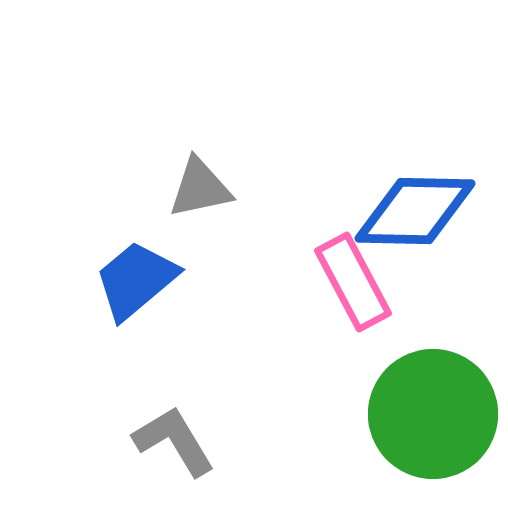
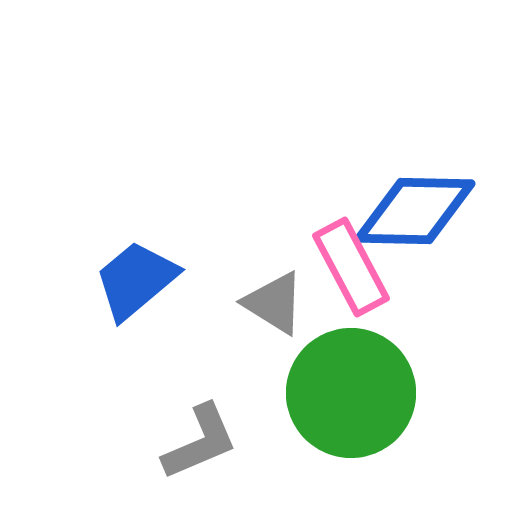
gray triangle: moved 74 px right, 115 px down; rotated 44 degrees clockwise
pink rectangle: moved 2 px left, 15 px up
green circle: moved 82 px left, 21 px up
gray L-shape: moved 26 px right, 1 px down; rotated 98 degrees clockwise
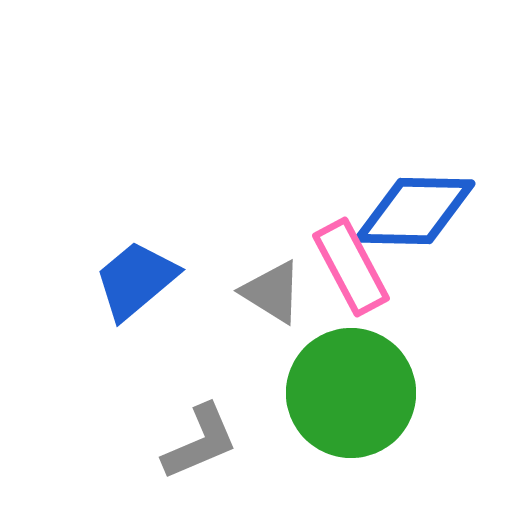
gray triangle: moved 2 px left, 11 px up
